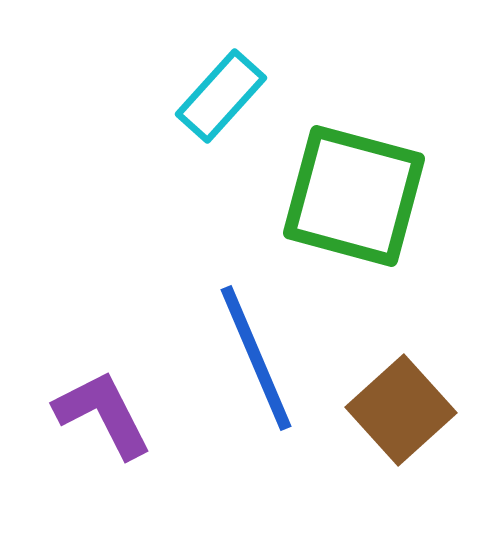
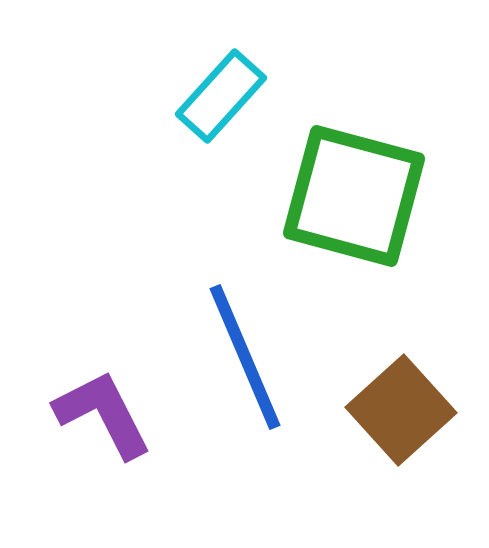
blue line: moved 11 px left, 1 px up
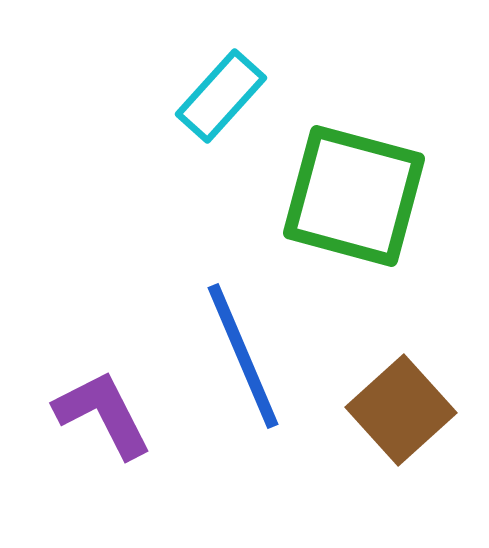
blue line: moved 2 px left, 1 px up
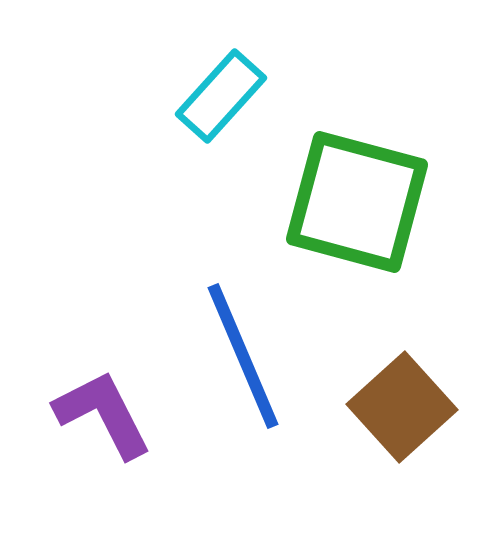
green square: moved 3 px right, 6 px down
brown square: moved 1 px right, 3 px up
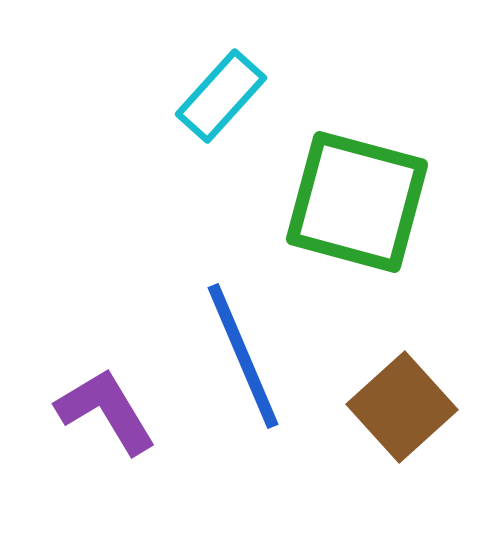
purple L-shape: moved 3 px right, 3 px up; rotated 4 degrees counterclockwise
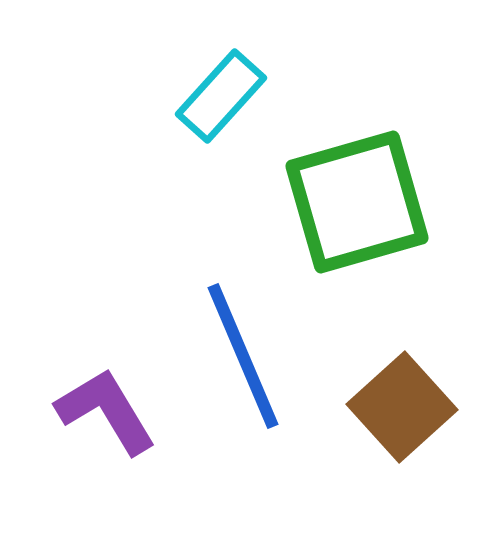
green square: rotated 31 degrees counterclockwise
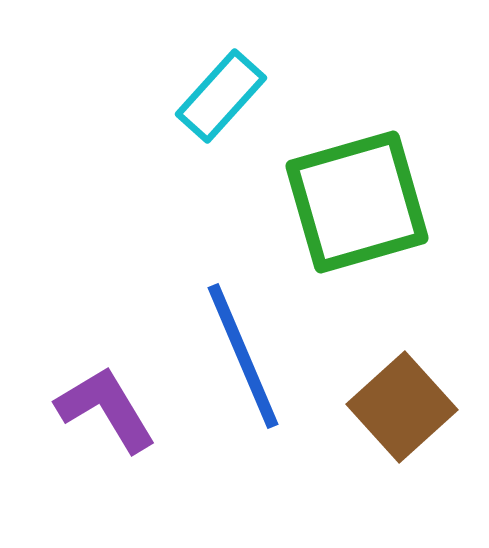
purple L-shape: moved 2 px up
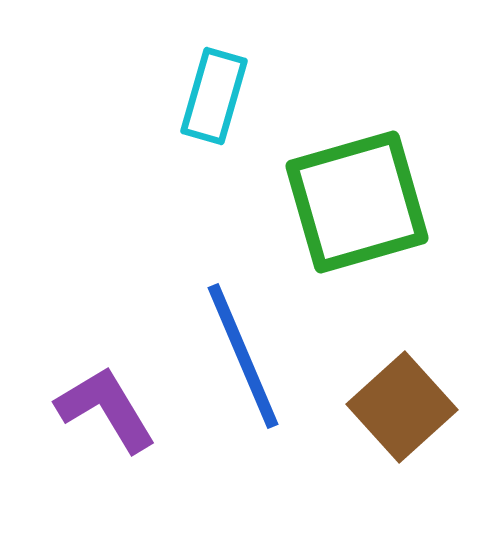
cyan rectangle: moved 7 px left; rotated 26 degrees counterclockwise
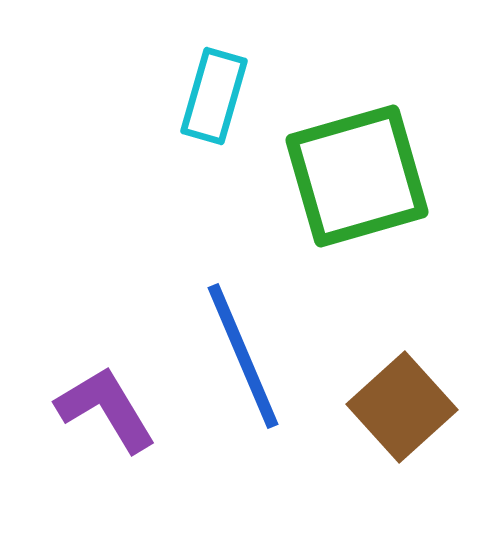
green square: moved 26 px up
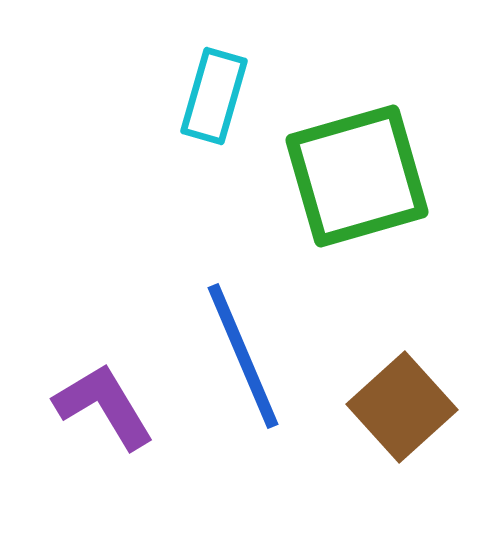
purple L-shape: moved 2 px left, 3 px up
